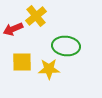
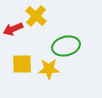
yellow cross: rotated 10 degrees counterclockwise
green ellipse: rotated 20 degrees counterclockwise
yellow square: moved 2 px down
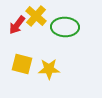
red arrow: moved 4 px right, 4 px up; rotated 30 degrees counterclockwise
green ellipse: moved 1 px left, 19 px up; rotated 16 degrees clockwise
yellow square: rotated 15 degrees clockwise
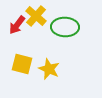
yellow star: rotated 25 degrees clockwise
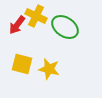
yellow cross: rotated 15 degrees counterclockwise
green ellipse: rotated 32 degrees clockwise
yellow star: rotated 10 degrees counterclockwise
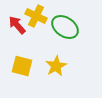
red arrow: rotated 102 degrees clockwise
yellow square: moved 2 px down
yellow star: moved 7 px right, 3 px up; rotated 30 degrees clockwise
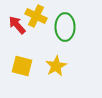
green ellipse: rotated 56 degrees clockwise
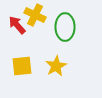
yellow cross: moved 1 px left, 1 px up
yellow square: rotated 20 degrees counterclockwise
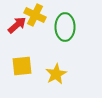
red arrow: rotated 90 degrees clockwise
yellow star: moved 8 px down
